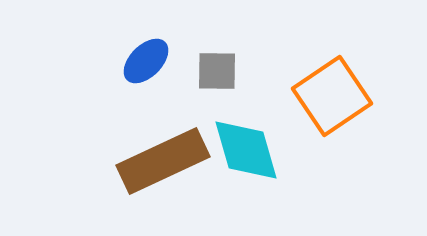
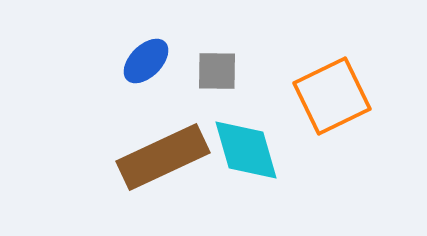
orange square: rotated 8 degrees clockwise
brown rectangle: moved 4 px up
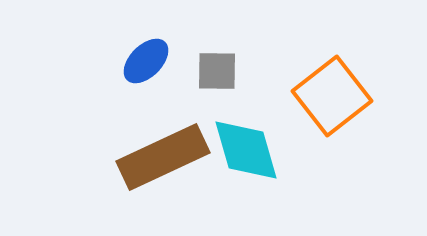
orange square: rotated 12 degrees counterclockwise
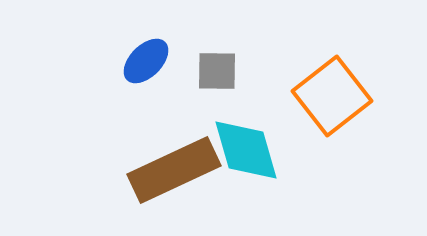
brown rectangle: moved 11 px right, 13 px down
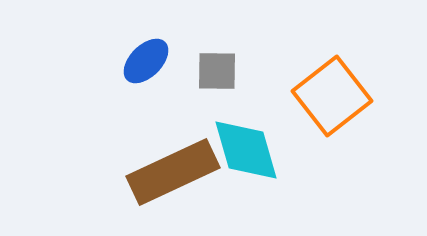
brown rectangle: moved 1 px left, 2 px down
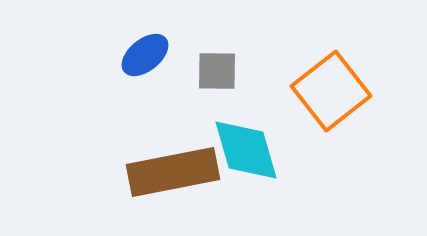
blue ellipse: moved 1 px left, 6 px up; rotated 6 degrees clockwise
orange square: moved 1 px left, 5 px up
brown rectangle: rotated 14 degrees clockwise
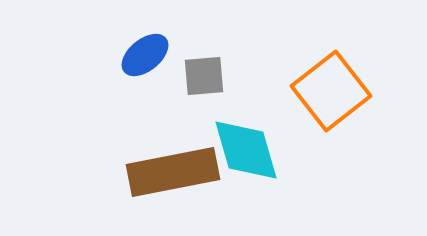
gray square: moved 13 px left, 5 px down; rotated 6 degrees counterclockwise
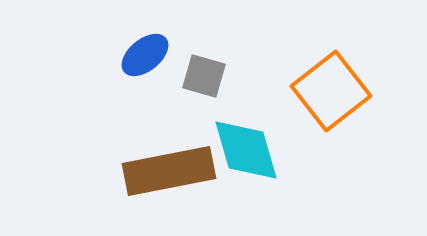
gray square: rotated 21 degrees clockwise
brown rectangle: moved 4 px left, 1 px up
